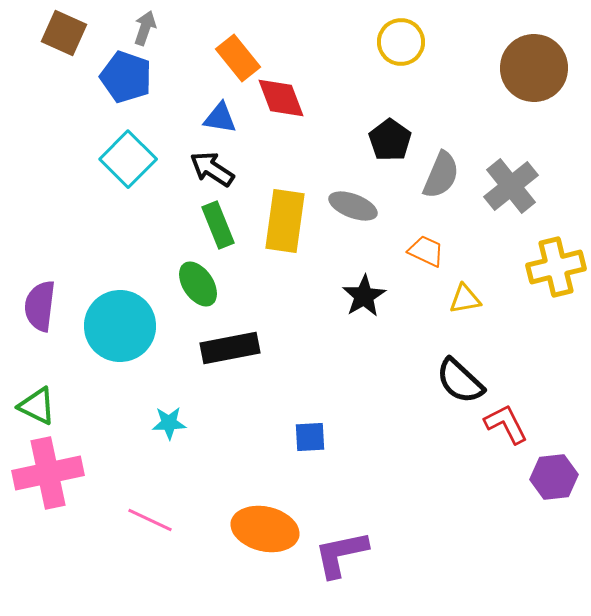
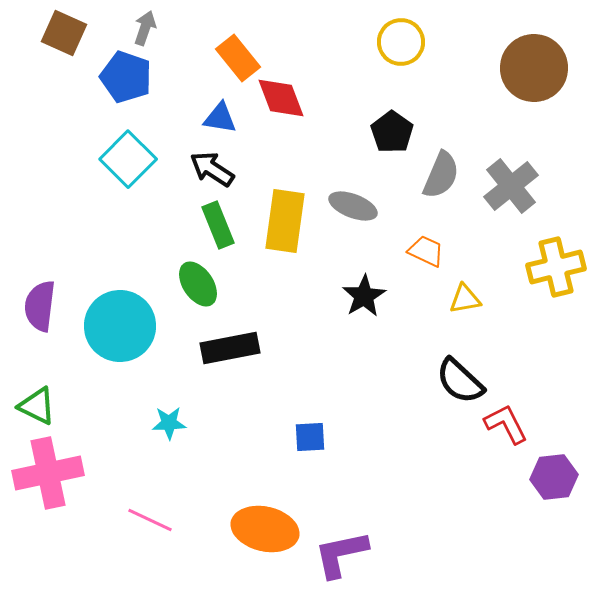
black pentagon: moved 2 px right, 8 px up
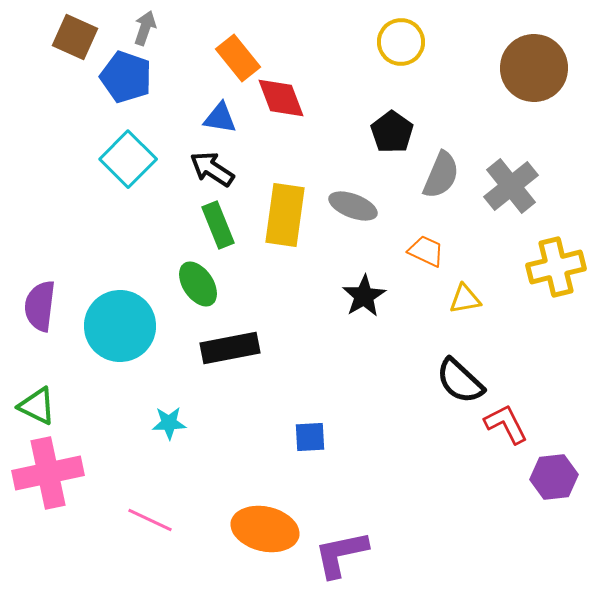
brown square: moved 11 px right, 4 px down
yellow rectangle: moved 6 px up
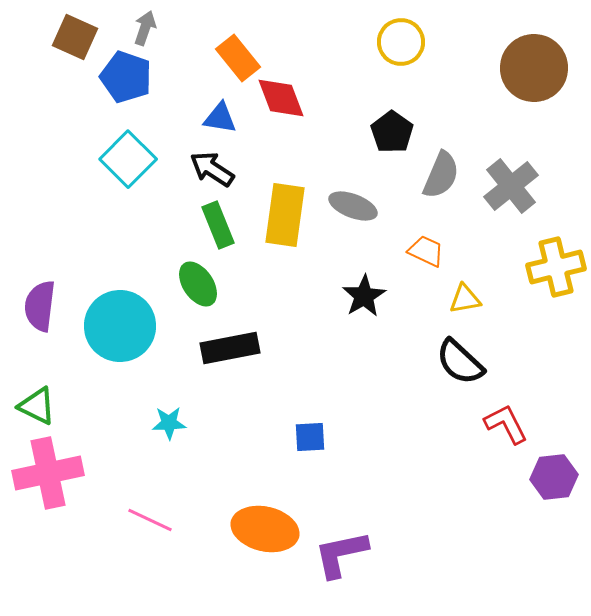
black semicircle: moved 19 px up
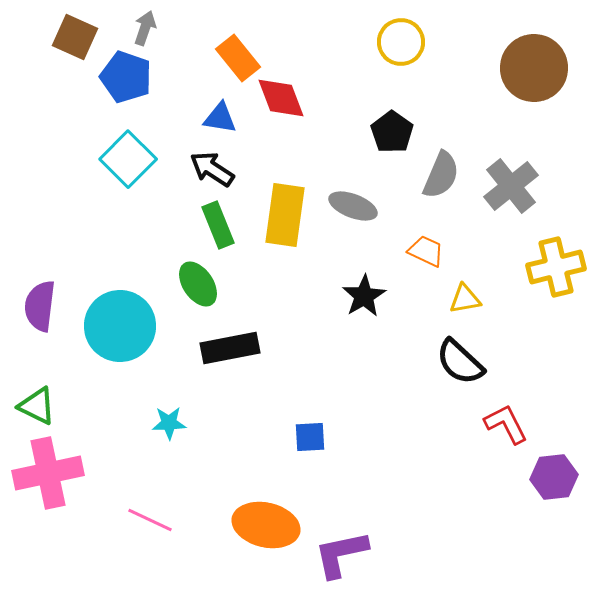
orange ellipse: moved 1 px right, 4 px up
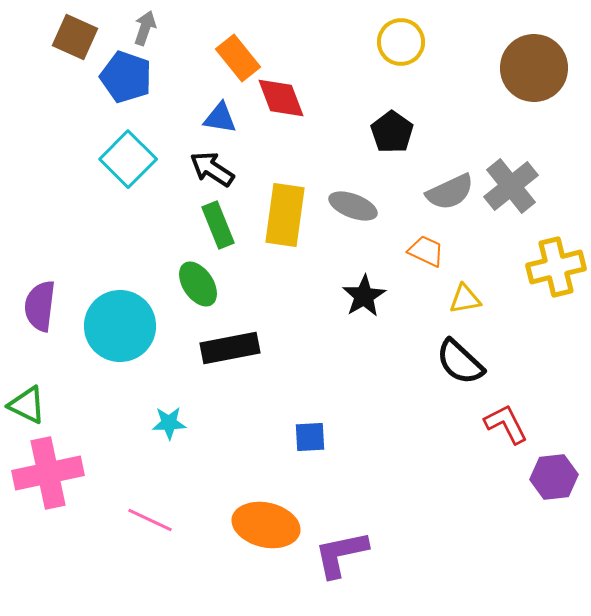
gray semicircle: moved 9 px right, 17 px down; rotated 42 degrees clockwise
green triangle: moved 10 px left, 1 px up
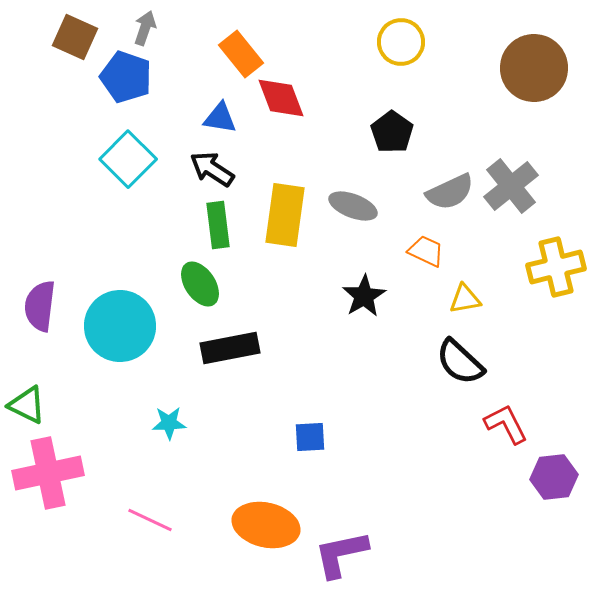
orange rectangle: moved 3 px right, 4 px up
green rectangle: rotated 15 degrees clockwise
green ellipse: moved 2 px right
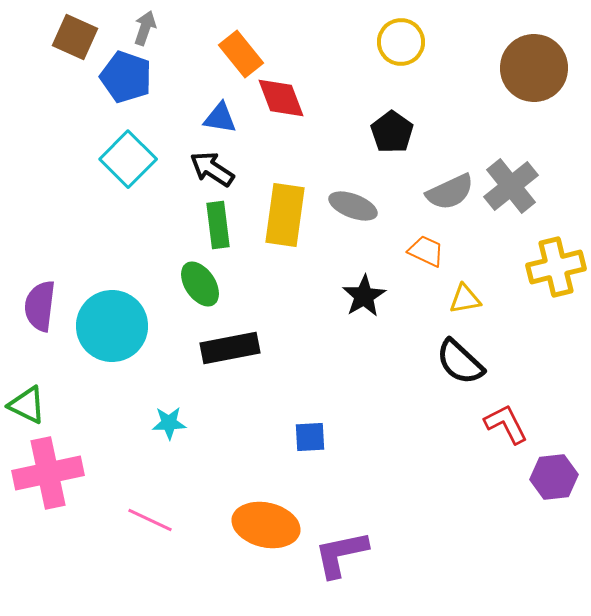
cyan circle: moved 8 px left
